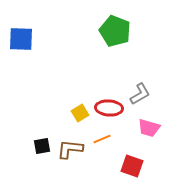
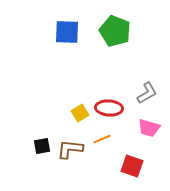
blue square: moved 46 px right, 7 px up
gray L-shape: moved 7 px right, 1 px up
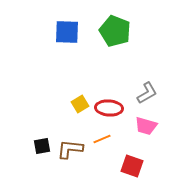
yellow square: moved 9 px up
pink trapezoid: moved 3 px left, 2 px up
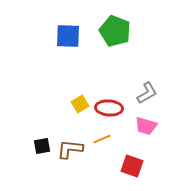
blue square: moved 1 px right, 4 px down
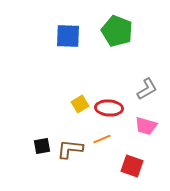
green pentagon: moved 2 px right
gray L-shape: moved 4 px up
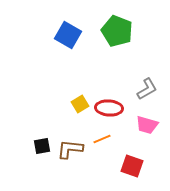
blue square: moved 1 px up; rotated 28 degrees clockwise
pink trapezoid: moved 1 px right, 1 px up
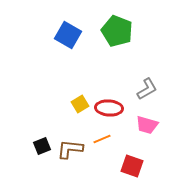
black square: rotated 12 degrees counterclockwise
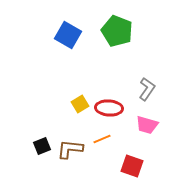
gray L-shape: rotated 25 degrees counterclockwise
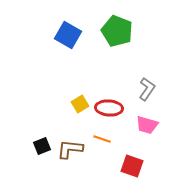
orange line: rotated 42 degrees clockwise
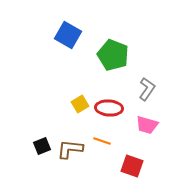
green pentagon: moved 4 px left, 24 px down
orange line: moved 2 px down
